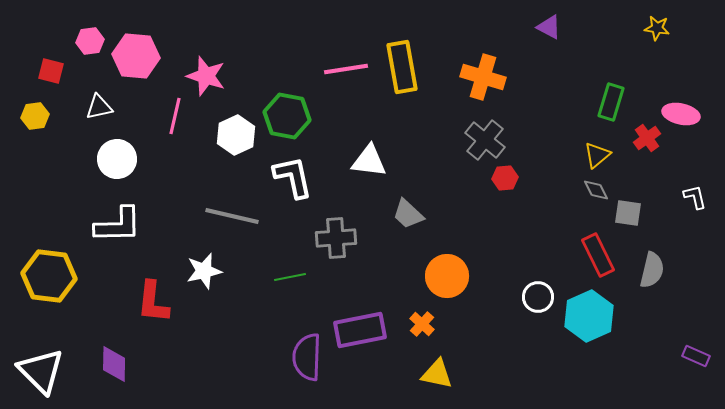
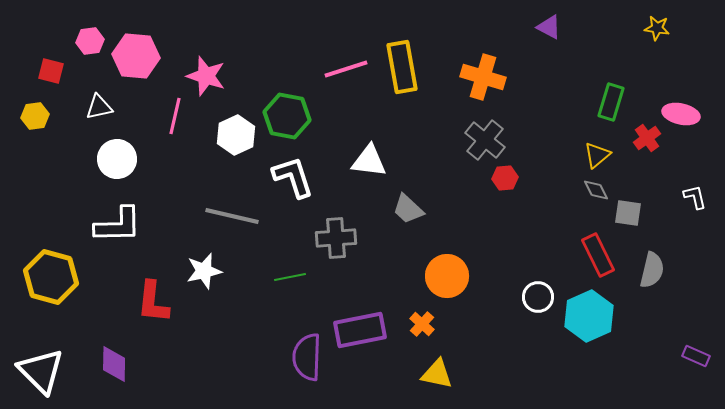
pink line at (346, 69): rotated 9 degrees counterclockwise
white L-shape at (293, 177): rotated 6 degrees counterclockwise
gray trapezoid at (408, 214): moved 5 px up
yellow hexagon at (49, 276): moved 2 px right, 1 px down; rotated 8 degrees clockwise
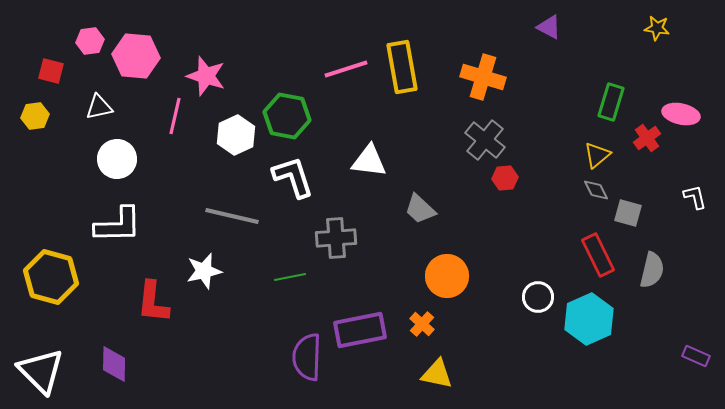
gray trapezoid at (408, 209): moved 12 px right
gray square at (628, 213): rotated 8 degrees clockwise
cyan hexagon at (589, 316): moved 3 px down
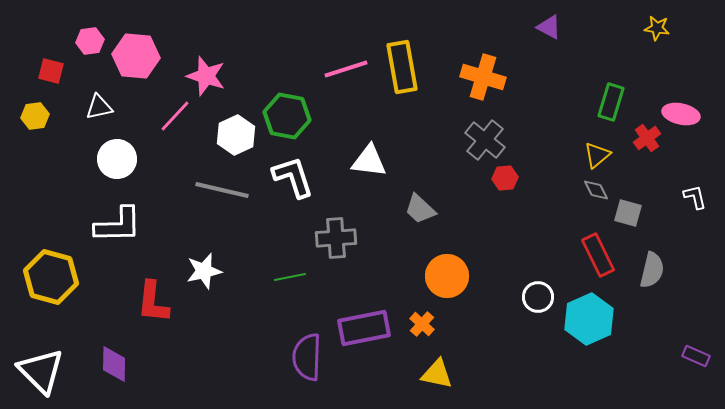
pink line at (175, 116): rotated 30 degrees clockwise
gray line at (232, 216): moved 10 px left, 26 px up
purple rectangle at (360, 330): moved 4 px right, 2 px up
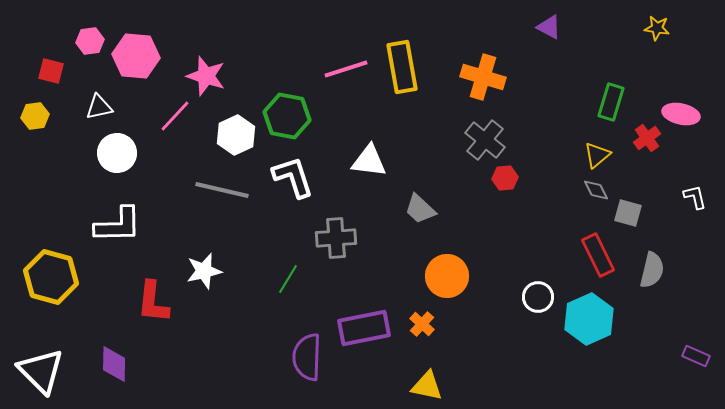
white circle at (117, 159): moved 6 px up
green line at (290, 277): moved 2 px left, 2 px down; rotated 48 degrees counterclockwise
yellow triangle at (437, 374): moved 10 px left, 12 px down
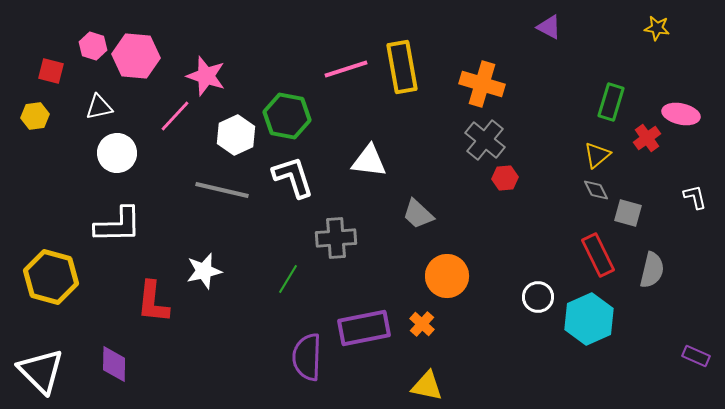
pink hexagon at (90, 41): moved 3 px right, 5 px down; rotated 24 degrees clockwise
orange cross at (483, 77): moved 1 px left, 7 px down
gray trapezoid at (420, 209): moved 2 px left, 5 px down
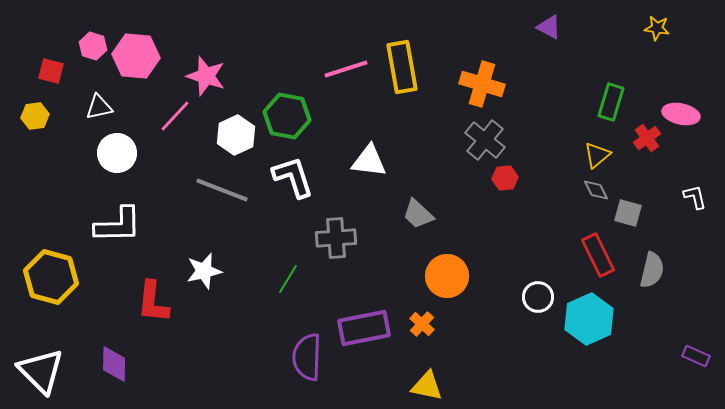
gray line at (222, 190): rotated 8 degrees clockwise
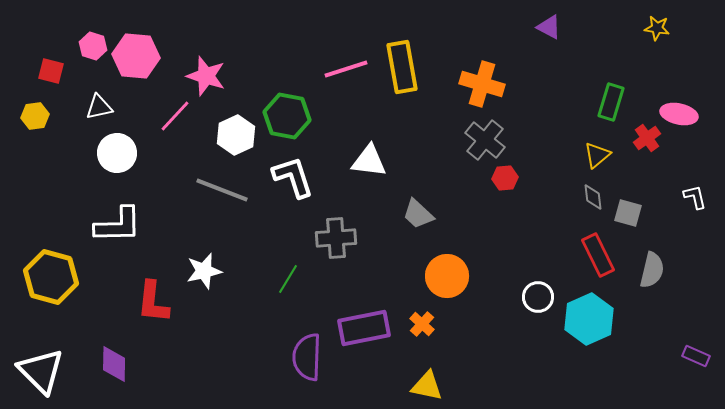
pink ellipse at (681, 114): moved 2 px left
gray diamond at (596, 190): moved 3 px left, 7 px down; rotated 20 degrees clockwise
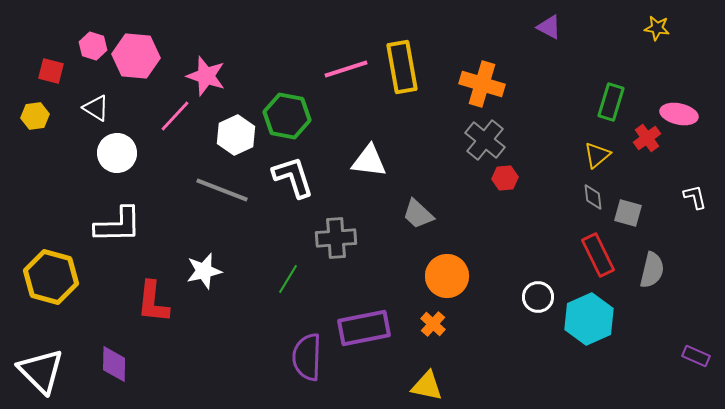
white triangle at (99, 107): moved 3 px left, 1 px down; rotated 44 degrees clockwise
orange cross at (422, 324): moved 11 px right
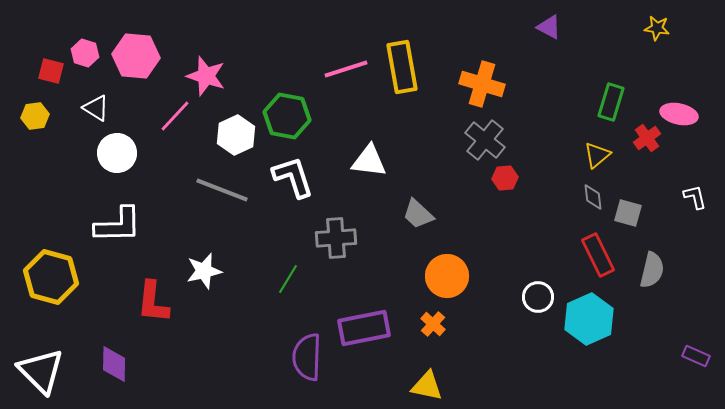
pink hexagon at (93, 46): moved 8 px left, 7 px down
